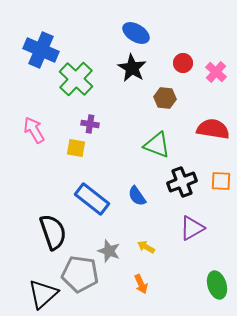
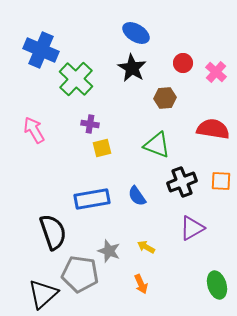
brown hexagon: rotated 10 degrees counterclockwise
yellow square: moved 26 px right; rotated 24 degrees counterclockwise
blue rectangle: rotated 48 degrees counterclockwise
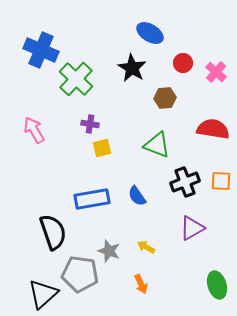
blue ellipse: moved 14 px right
black cross: moved 3 px right
